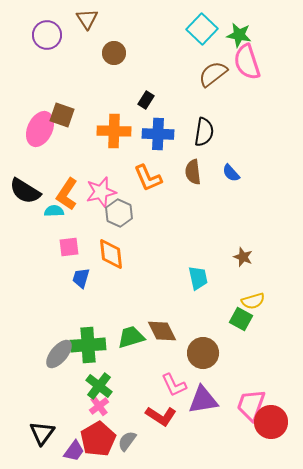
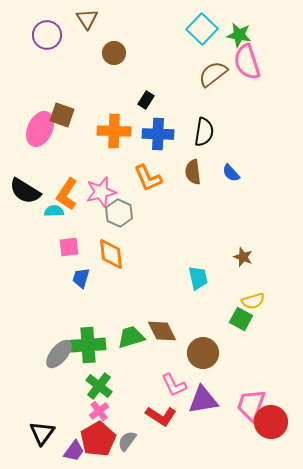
pink cross at (99, 406): moved 5 px down
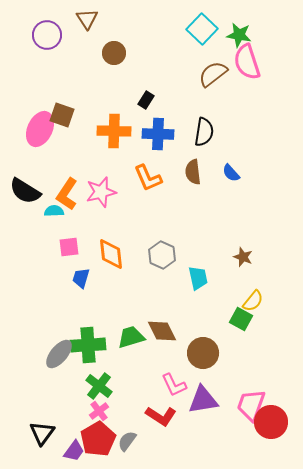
gray hexagon at (119, 213): moved 43 px right, 42 px down
yellow semicircle at (253, 301): rotated 35 degrees counterclockwise
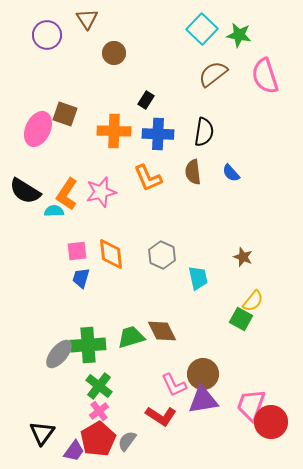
pink semicircle at (247, 62): moved 18 px right, 14 px down
brown square at (62, 115): moved 3 px right, 1 px up
pink ellipse at (40, 129): moved 2 px left
pink square at (69, 247): moved 8 px right, 4 px down
brown circle at (203, 353): moved 21 px down
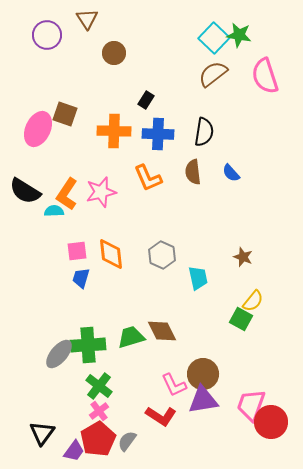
cyan square at (202, 29): moved 12 px right, 9 px down
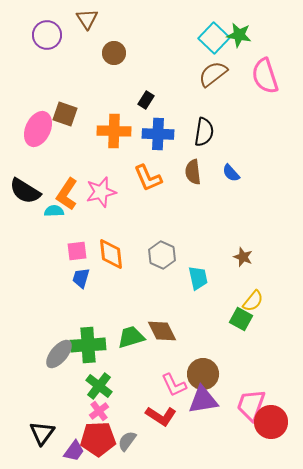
red pentagon at (98, 439): rotated 28 degrees clockwise
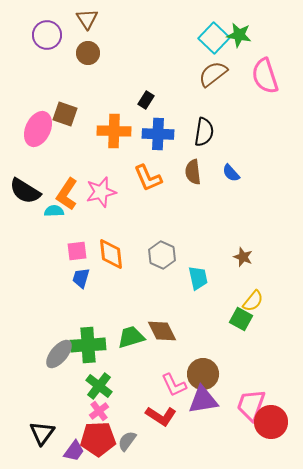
brown circle at (114, 53): moved 26 px left
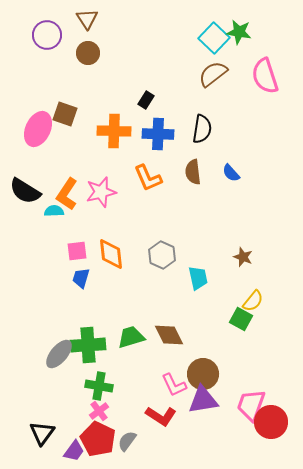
green star at (239, 35): moved 3 px up
black semicircle at (204, 132): moved 2 px left, 3 px up
brown diamond at (162, 331): moved 7 px right, 4 px down
green cross at (99, 386): rotated 28 degrees counterclockwise
red pentagon at (98, 439): rotated 28 degrees clockwise
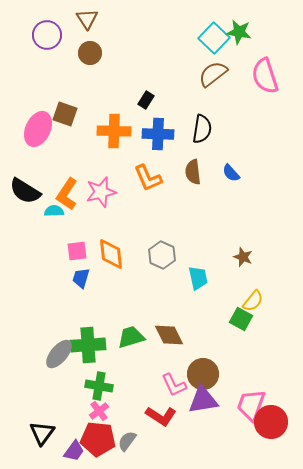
brown circle at (88, 53): moved 2 px right
red pentagon at (98, 439): rotated 20 degrees counterclockwise
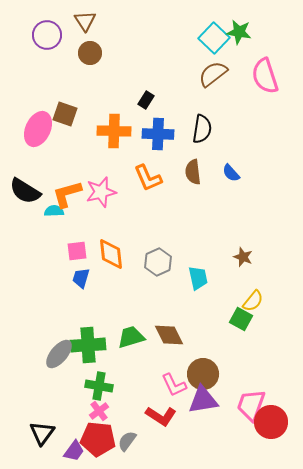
brown triangle at (87, 19): moved 2 px left, 2 px down
orange L-shape at (67, 194): rotated 40 degrees clockwise
gray hexagon at (162, 255): moved 4 px left, 7 px down; rotated 12 degrees clockwise
